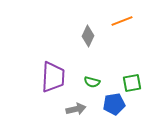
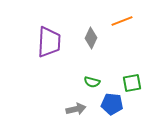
gray diamond: moved 3 px right, 2 px down
purple trapezoid: moved 4 px left, 35 px up
blue pentagon: moved 2 px left; rotated 15 degrees clockwise
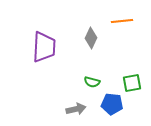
orange line: rotated 15 degrees clockwise
purple trapezoid: moved 5 px left, 5 px down
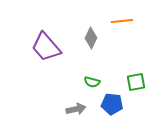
purple trapezoid: moved 2 px right; rotated 136 degrees clockwise
green square: moved 4 px right, 1 px up
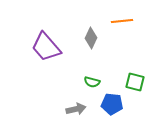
green square: moved 1 px left; rotated 24 degrees clockwise
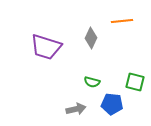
purple trapezoid: rotated 32 degrees counterclockwise
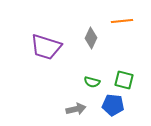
green square: moved 11 px left, 2 px up
blue pentagon: moved 1 px right, 1 px down
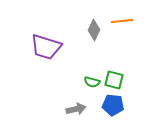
gray diamond: moved 3 px right, 8 px up
green square: moved 10 px left
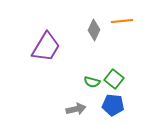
purple trapezoid: rotated 76 degrees counterclockwise
green square: moved 1 px up; rotated 24 degrees clockwise
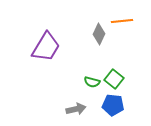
gray diamond: moved 5 px right, 4 px down
